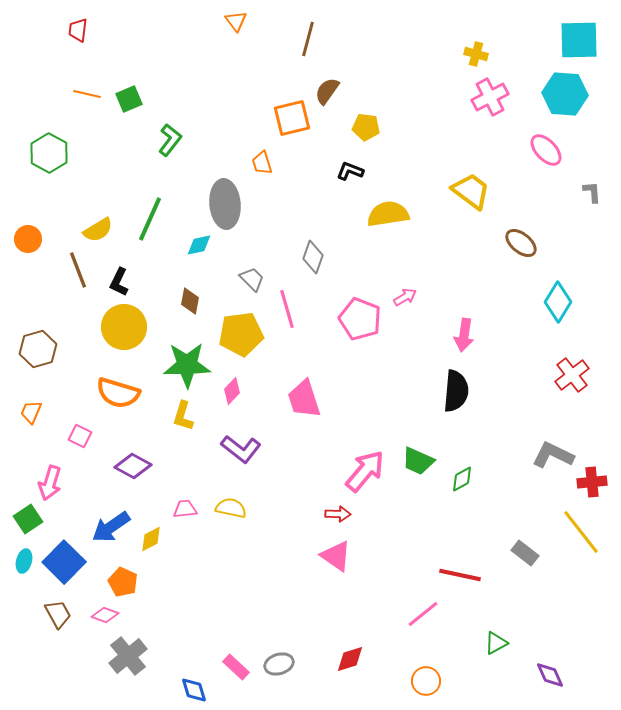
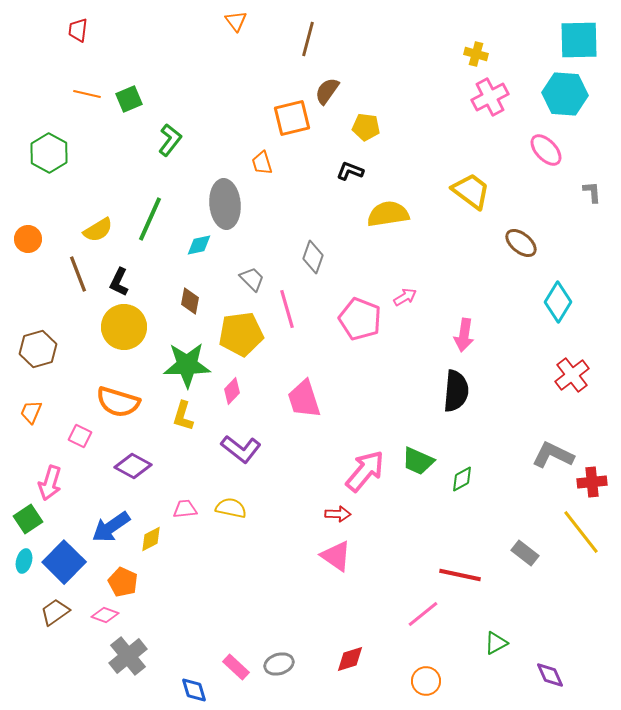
brown line at (78, 270): moved 4 px down
orange semicircle at (118, 393): moved 9 px down
brown trapezoid at (58, 614): moved 3 px left, 2 px up; rotated 96 degrees counterclockwise
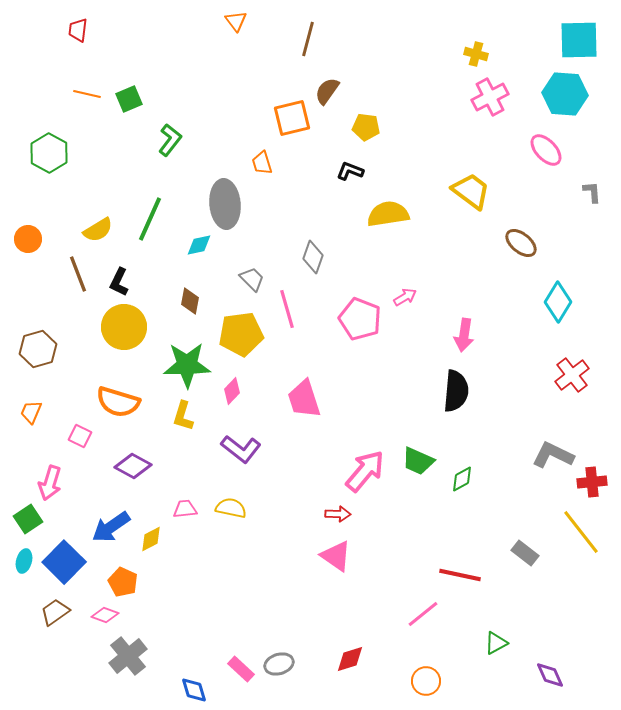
pink rectangle at (236, 667): moved 5 px right, 2 px down
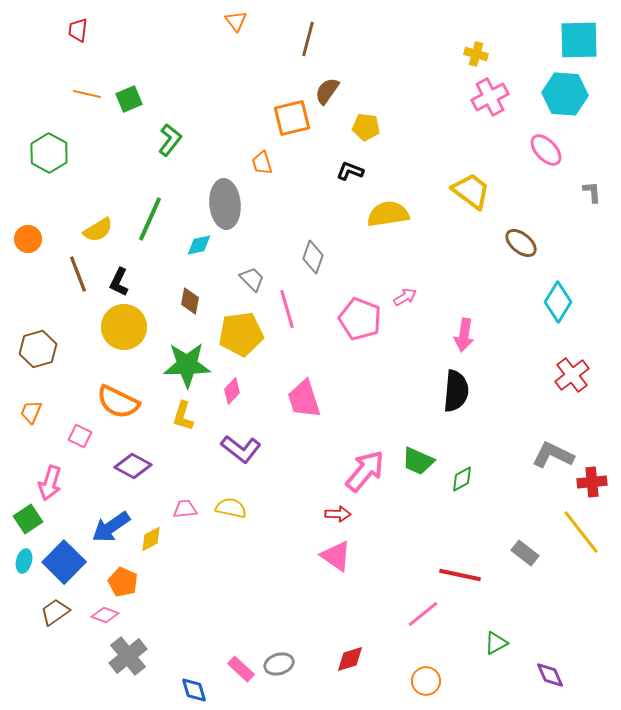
orange semicircle at (118, 402): rotated 9 degrees clockwise
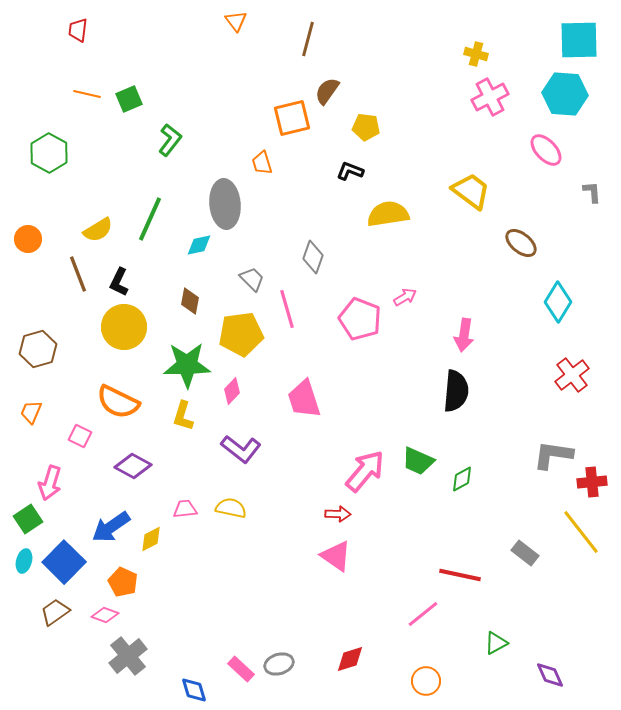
gray L-shape at (553, 455): rotated 18 degrees counterclockwise
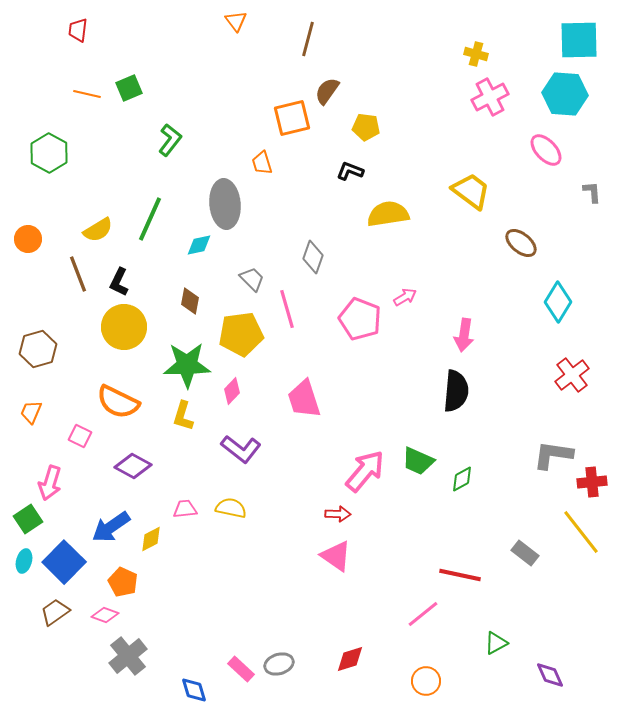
green square at (129, 99): moved 11 px up
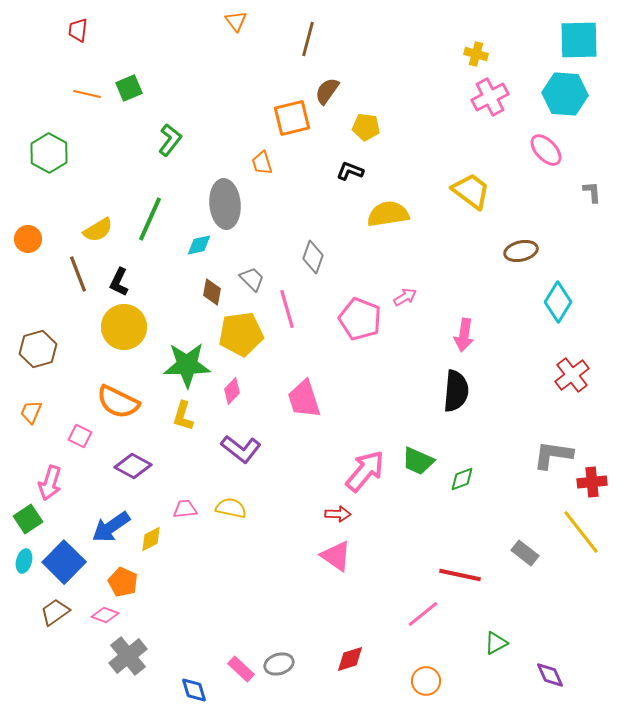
brown ellipse at (521, 243): moved 8 px down; rotated 52 degrees counterclockwise
brown diamond at (190, 301): moved 22 px right, 9 px up
green diamond at (462, 479): rotated 8 degrees clockwise
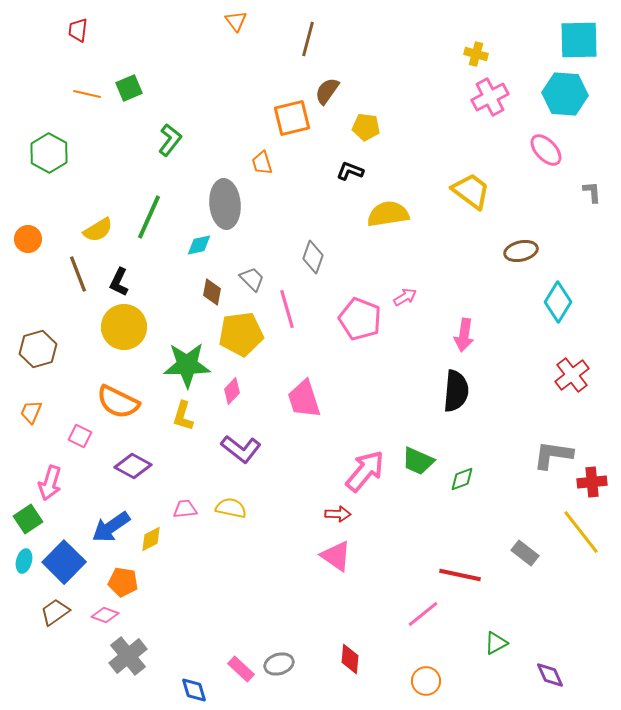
green line at (150, 219): moved 1 px left, 2 px up
orange pentagon at (123, 582): rotated 16 degrees counterclockwise
red diamond at (350, 659): rotated 68 degrees counterclockwise
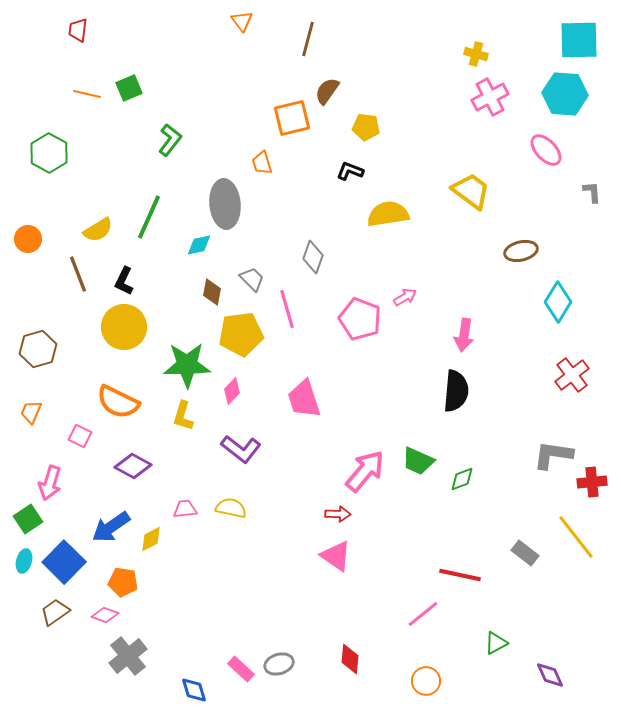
orange triangle at (236, 21): moved 6 px right
black L-shape at (119, 282): moved 5 px right, 1 px up
yellow line at (581, 532): moved 5 px left, 5 px down
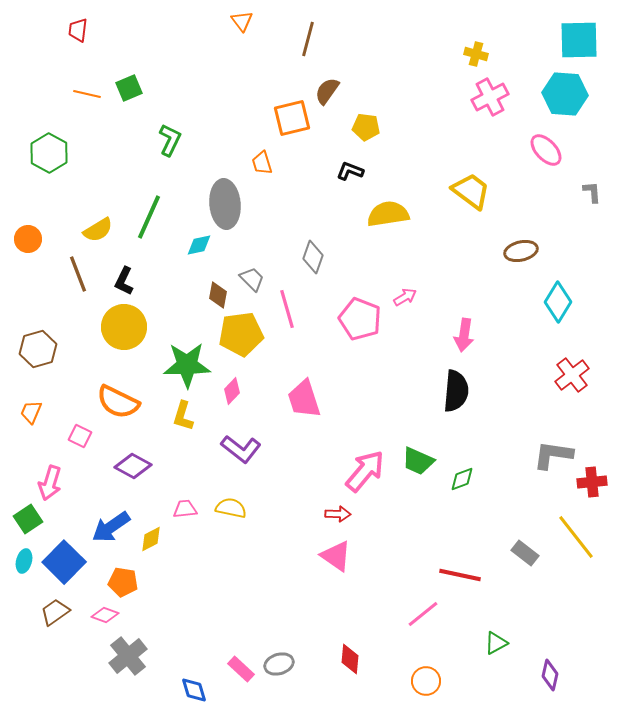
green L-shape at (170, 140): rotated 12 degrees counterclockwise
brown diamond at (212, 292): moved 6 px right, 3 px down
purple diamond at (550, 675): rotated 36 degrees clockwise
